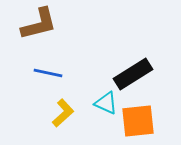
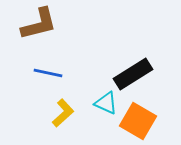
orange square: rotated 36 degrees clockwise
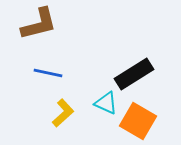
black rectangle: moved 1 px right
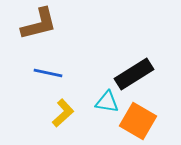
cyan triangle: moved 1 px right, 1 px up; rotated 15 degrees counterclockwise
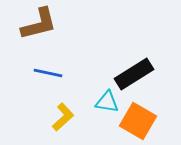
yellow L-shape: moved 4 px down
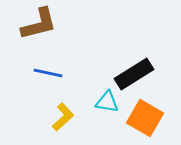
orange square: moved 7 px right, 3 px up
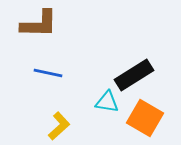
brown L-shape: rotated 15 degrees clockwise
black rectangle: moved 1 px down
yellow L-shape: moved 4 px left, 9 px down
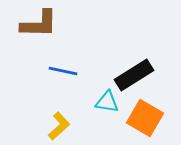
blue line: moved 15 px right, 2 px up
